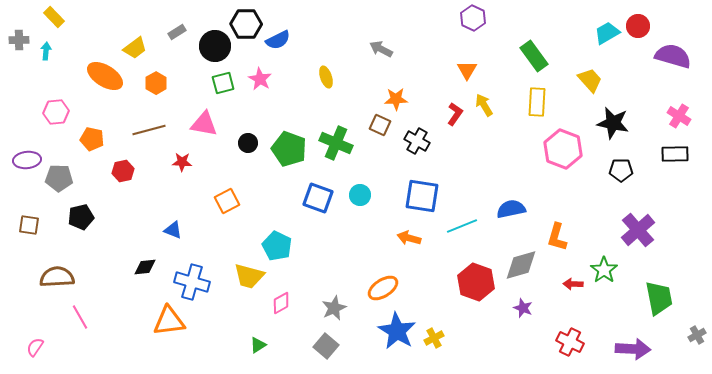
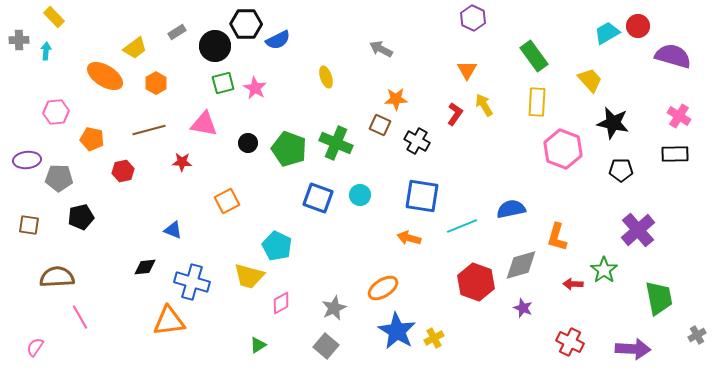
pink star at (260, 79): moved 5 px left, 9 px down
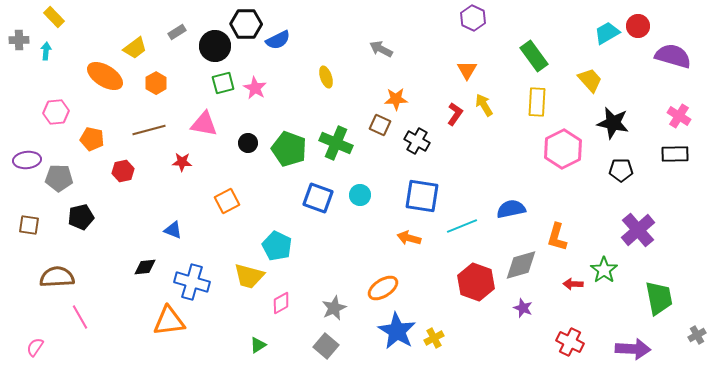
pink hexagon at (563, 149): rotated 12 degrees clockwise
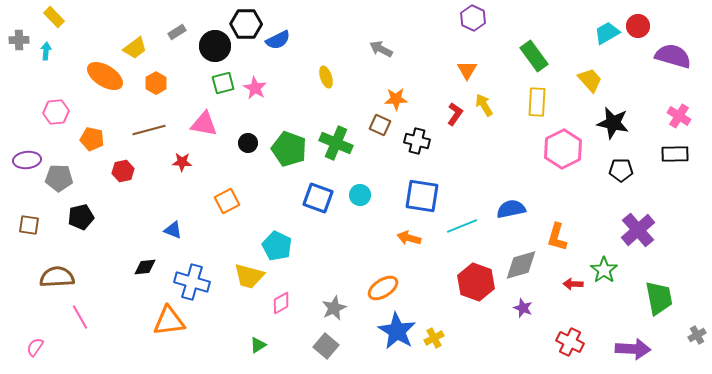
black cross at (417, 141): rotated 15 degrees counterclockwise
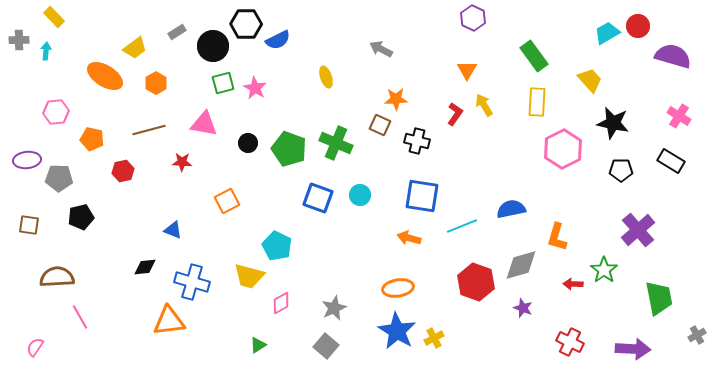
black circle at (215, 46): moved 2 px left
black rectangle at (675, 154): moved 4 px left, 7 px down; rotated 32 degrees clockwise
orange ellipse at (383, 288): moved 15 px right; rotated 24 degrees clockwise
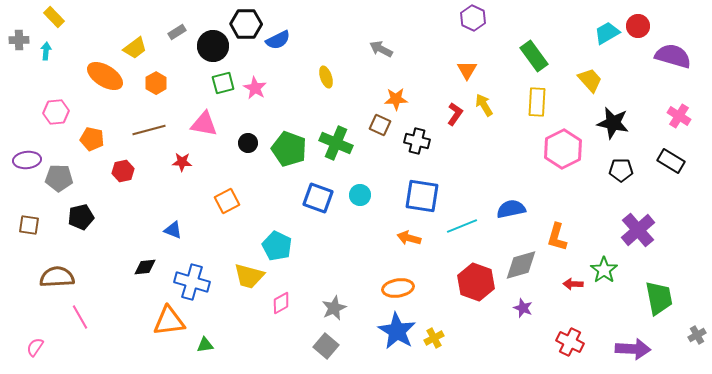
green triangle at (258, 345): moved 53 px left; rotated 24 degrees clockwise
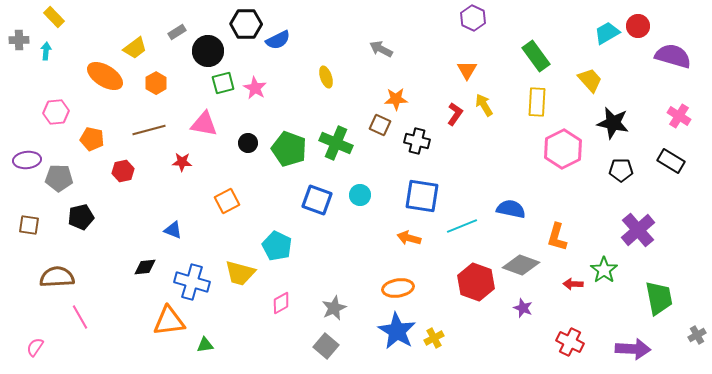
black circle at (213, 46): moved 5 px left, 5 px down
green rectangle at (534, 56): moved 2 px right
blue square at (318, 198): moved 1 px left, 2 px down
blue semicircle at (511, 209): rotated 24 degrees clockwise
gray diamond at (521, 265): rotated 36 degrees clockwise
yellow trapezoid at (249, 276): moved 9 px left, 3 px up
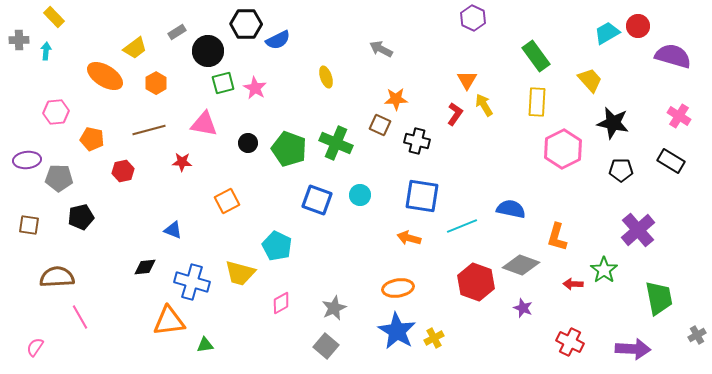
orange triangle at (467, 70): moved 10 px down
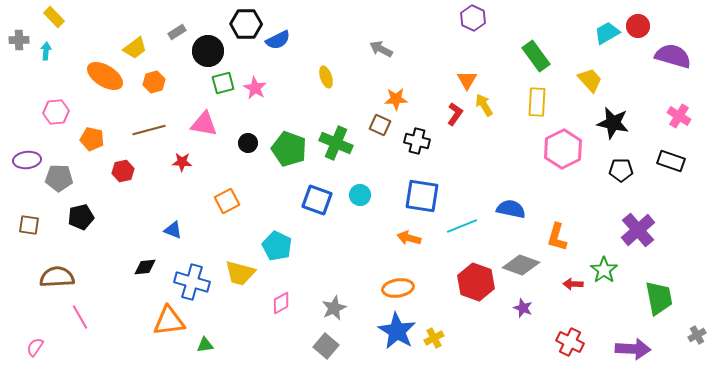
orange hexagon at (156, 83): moved 2 px left, 1 px up; rotated 15 degrees clockwise
black rectangle at (671, 161): rotated 12 degrees counterclockwise
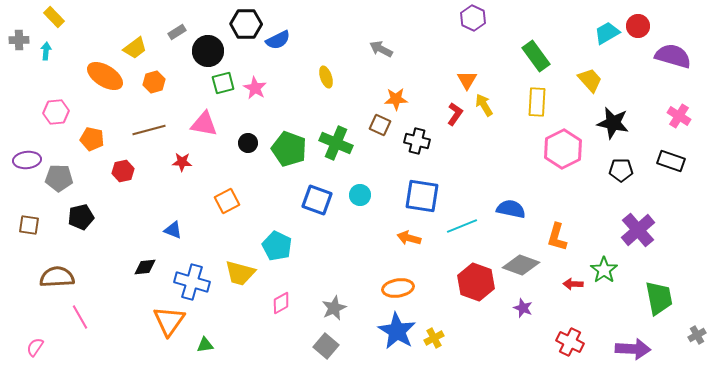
orange triangle at (169, 321): rotated 48 degrees counterclockwise
